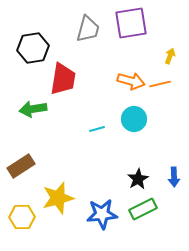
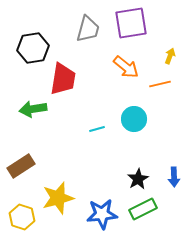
orange arrow: moved 5 px left, 14 px up; rotated 24 degrees clockwise
yellow hexagon: rotated 20 degrees clockwise
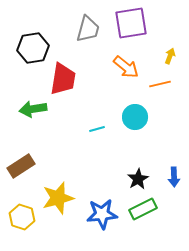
cyan circle: moved 1 px right, 2 px up
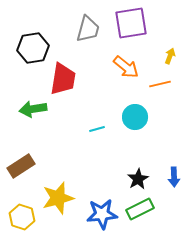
green rectangle: moved 3 px left
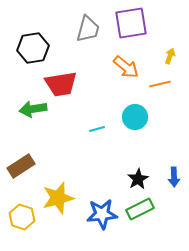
red trapezoid: moved 2 px left, 5 px down; rotated 72 degrees clockwise
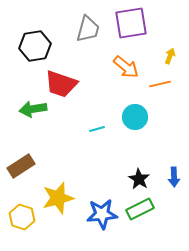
black hexagon: moved 2 px right, 2 px up
red trapezoid: rotated 28 degrees clockwise
black star: moved 1 px right; rotated 10 degrees counterclockwise
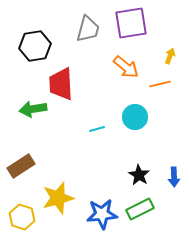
red trapezoid: rotated 68 degrees clockwise
black star: moved 4 px up
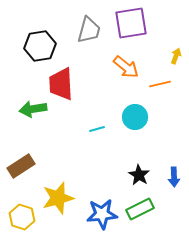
gray trapezoid: moved 1 px right, 1 px down
black hexagon: moved 5 px right
yellow arrow: moved 6 px right
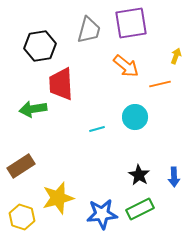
orange arrow: moved 1 px up
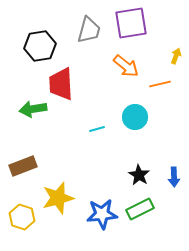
brown rectangle: moved 2 px right; rotated 12 degrees clockwise
